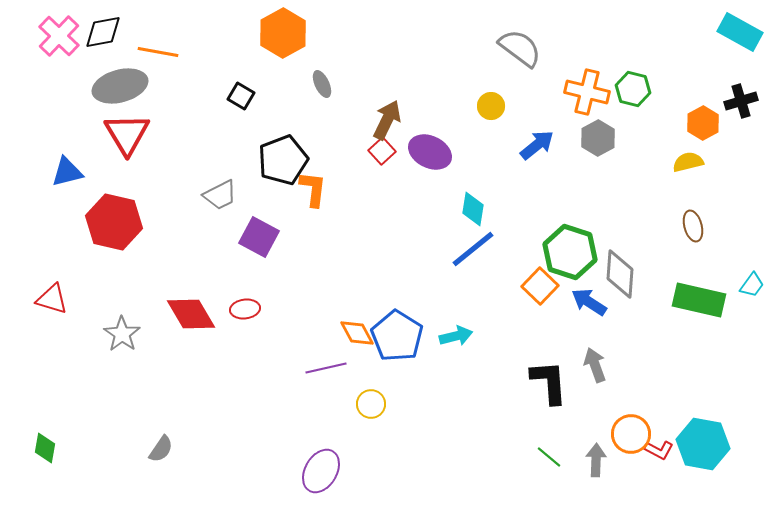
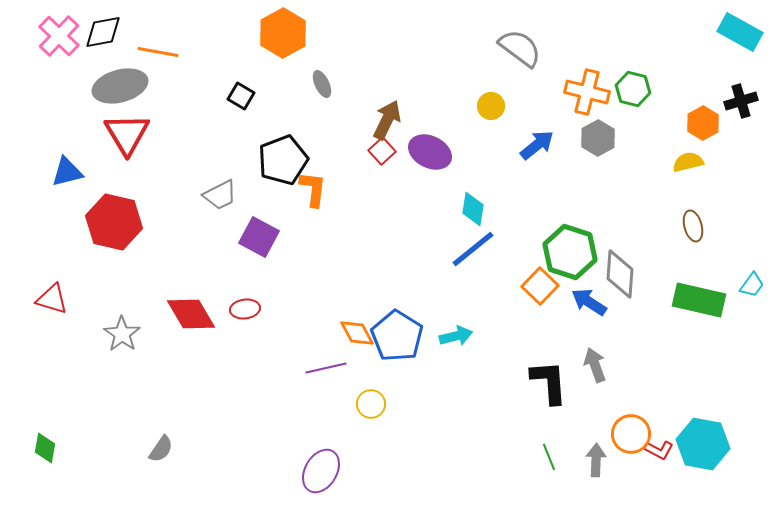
green line at (549, 457): rotated 28 degrees clockwise
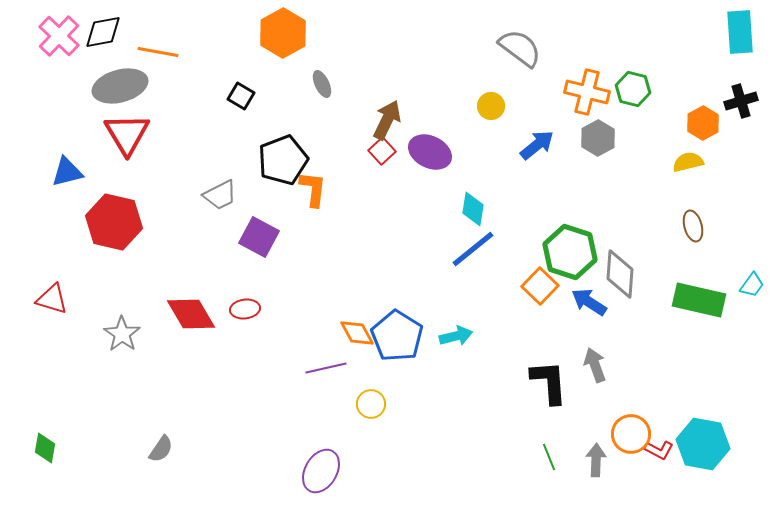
cyan rectangle at (740, 32): rotated 57 degrees clockwise
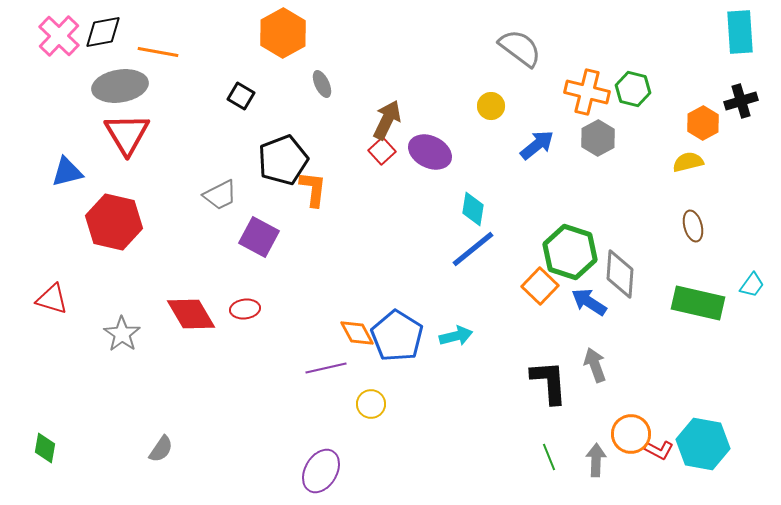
gray ellipse at (120, 86): rotated 6 degrees clockwise
green rectangle at (699, 300): moved 1 px left, 3 px down
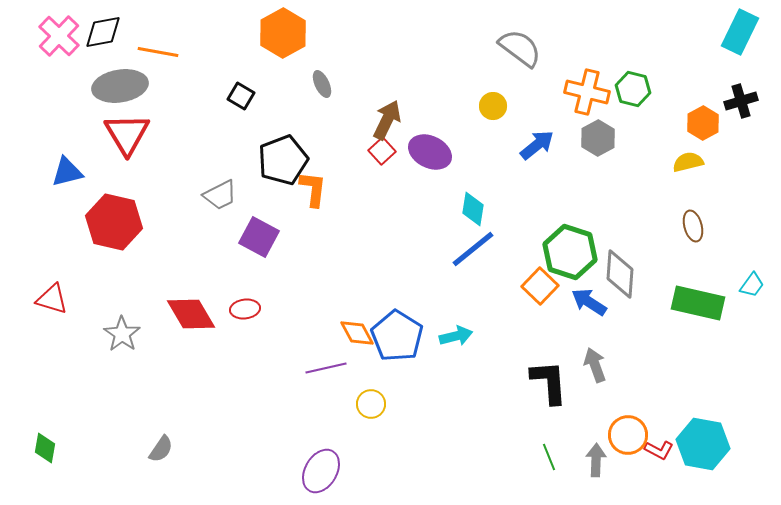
cyan rectangle at (740, 32): rotated 30 degrees clockwise
yellow circle at (491, 106): moved 2 px right
orange circle at (631, 434): moved 3 px left, 1 px down
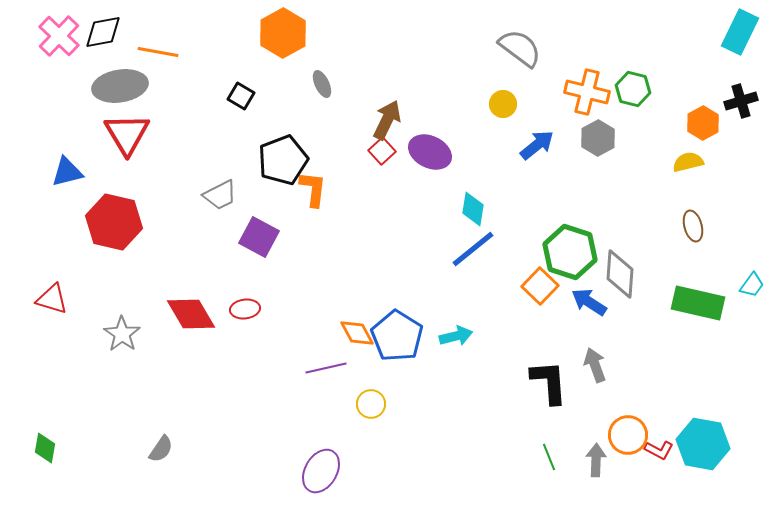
yellow circle at (493, 106): moved 10 px right, 2 px up
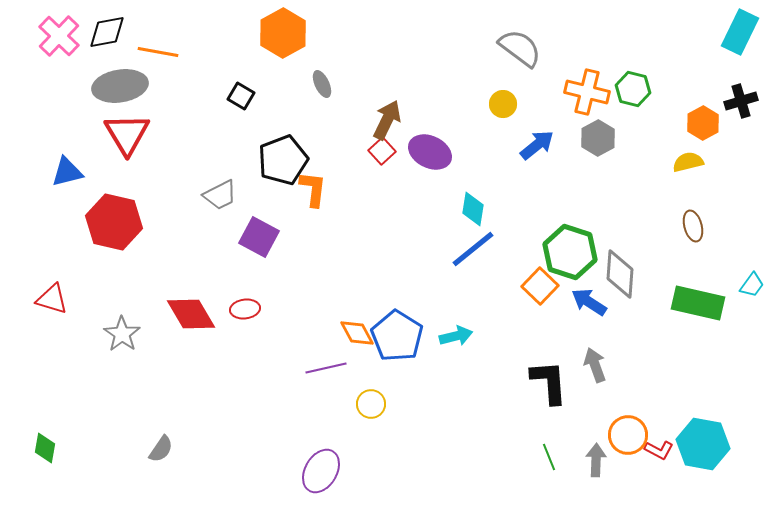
black diamond at (103, 32): moved 4 px right
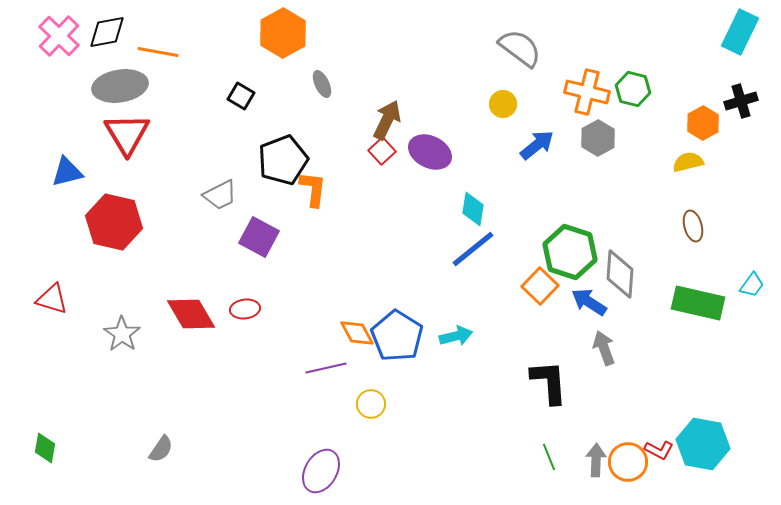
gray arrow at (595, 365): moved 9 px right, 17 px up
orange circle at (628, 435): moved 27 px down
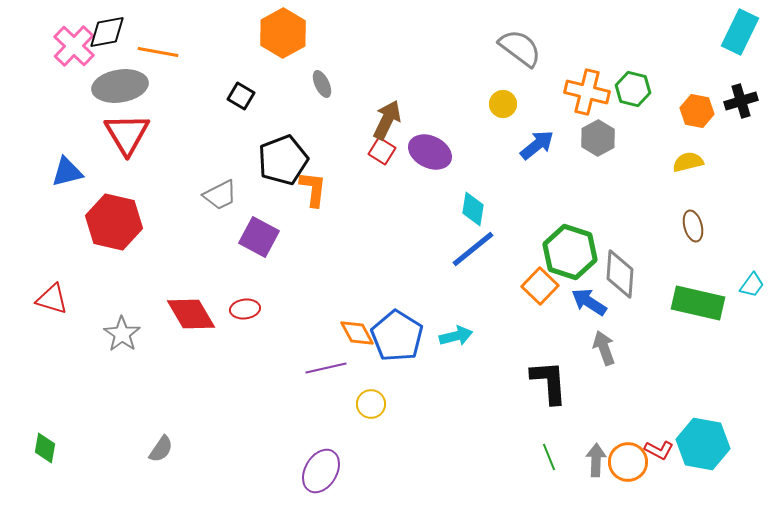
pink cross at (59, 36): moved 15 px right, 10 px down
orange hexagon at (703, 123): moved 6 px left, 12 px up; rotated 20 degrees counterclockwise
red square at (382, 151): rotated 16 degrees counterclockwise
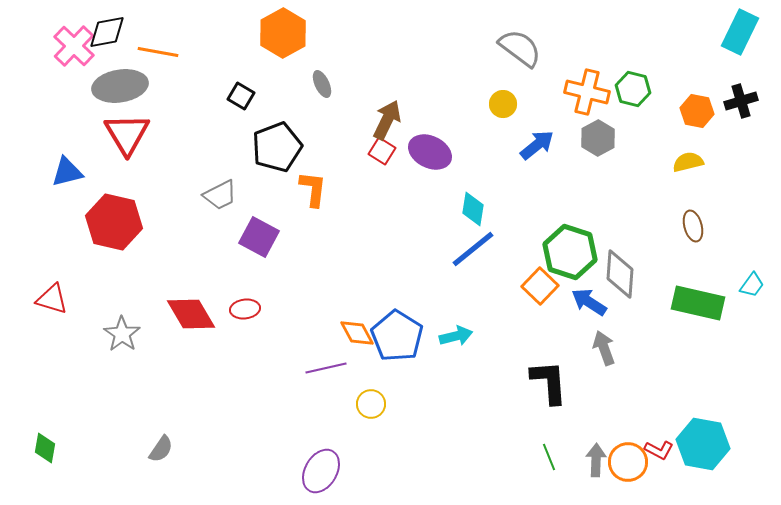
black pentagon at (283, 160): moved 6 px left, 13 px up
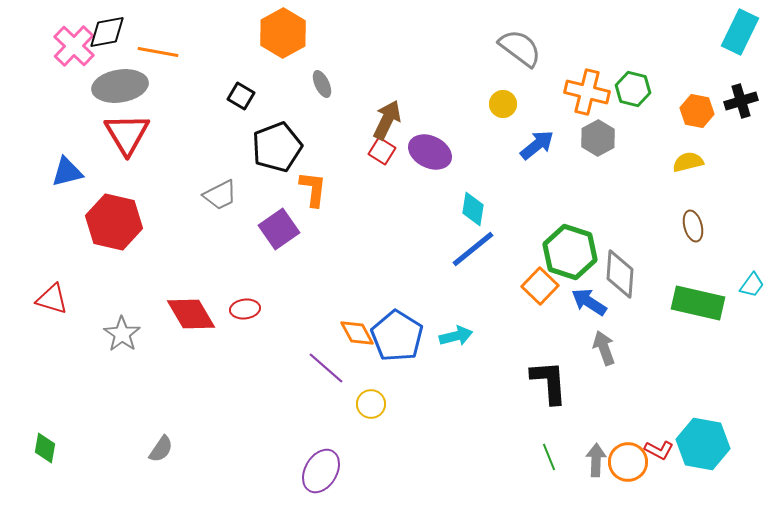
purple square at (259, 237): moved 20 px right, 8 px up; rotated 27 degrees clockwise
purple line at (326, 368): rotated 54 degrees clockwise
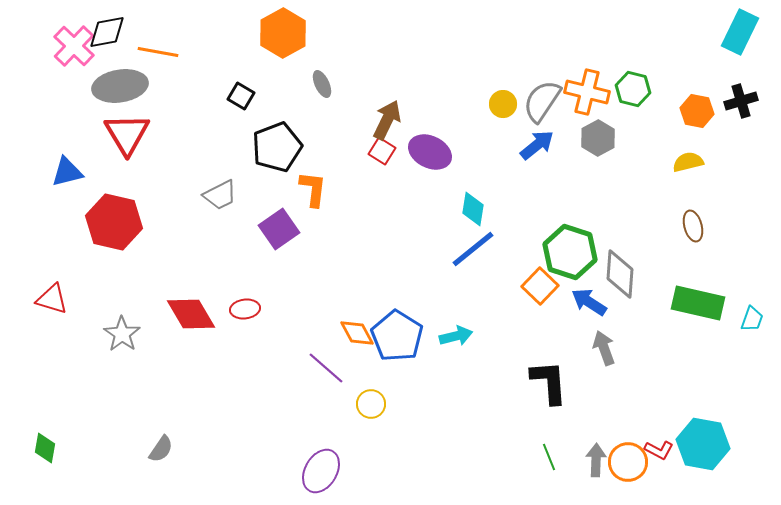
gray semicircle at (520, 48): moved 22 px right, 53 px down; rotated 93 degrees counterclockwise
cyan trapezoid at (752, 285): moved 34 px down; rotated 16 degrees counterclockwise
